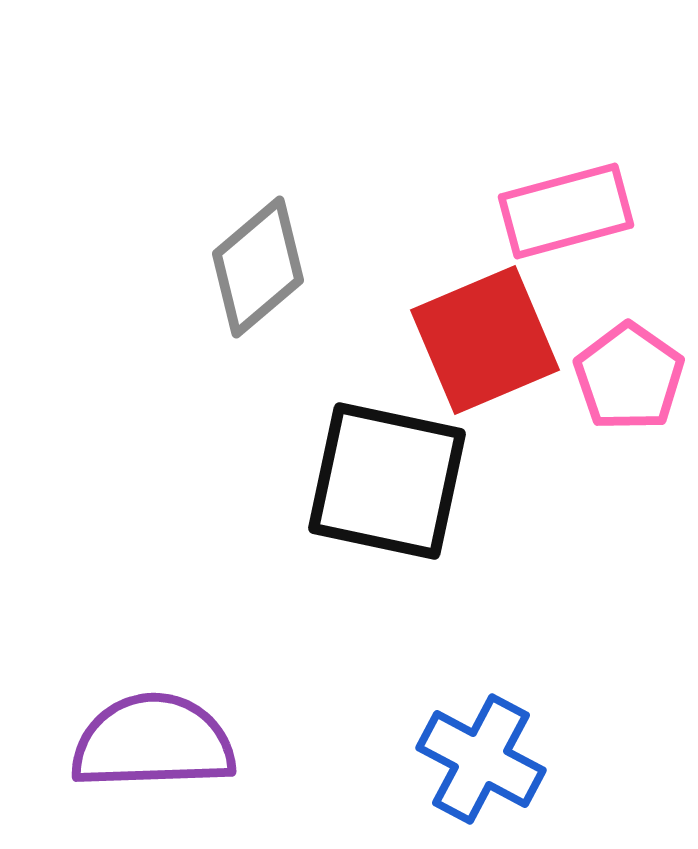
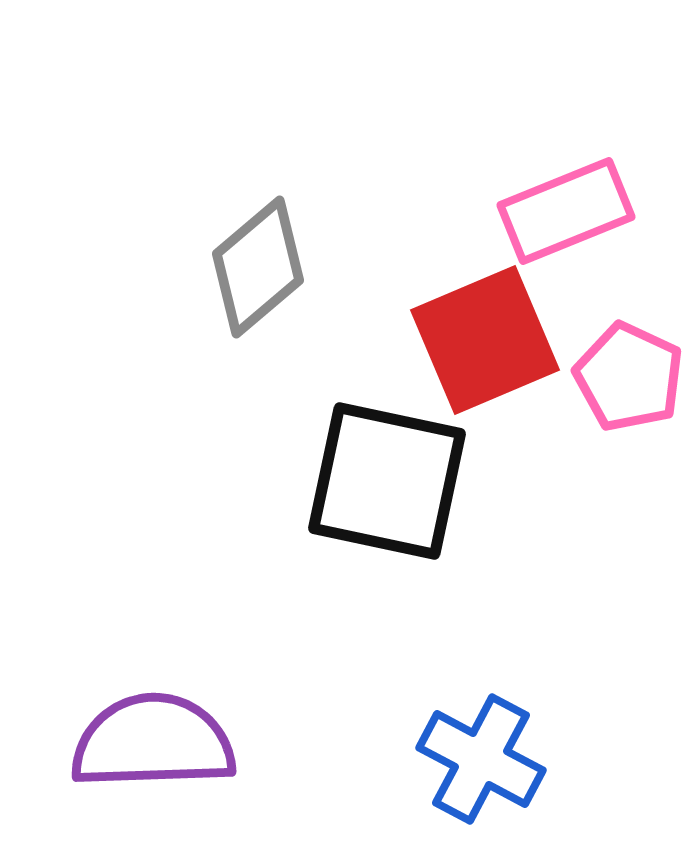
pink rectangle: rotated 7 degrees counterclockwise
pink pentagon: rotated 10 degrees counterclockwise
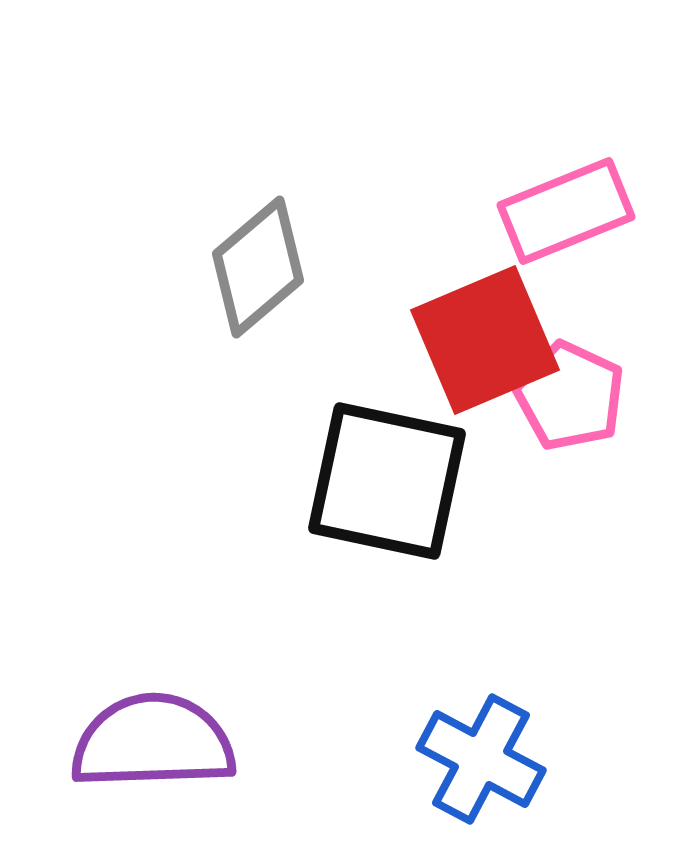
pink pentagon: moved 59 px left, 19 px down
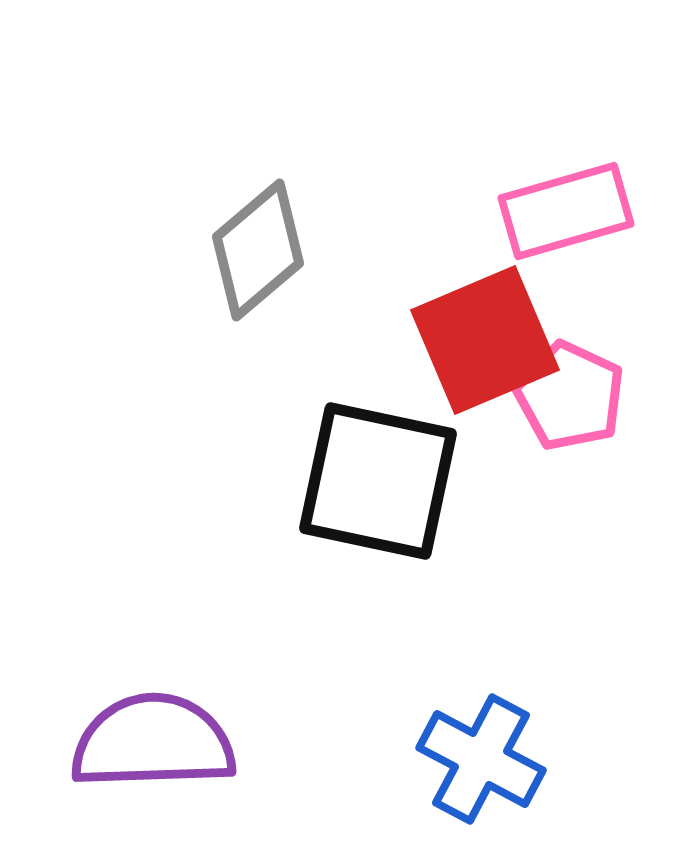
pink rectangle: rotated 6 degrees clockwise
gray diamond: moved 17 px up
black square: moved 9 px left
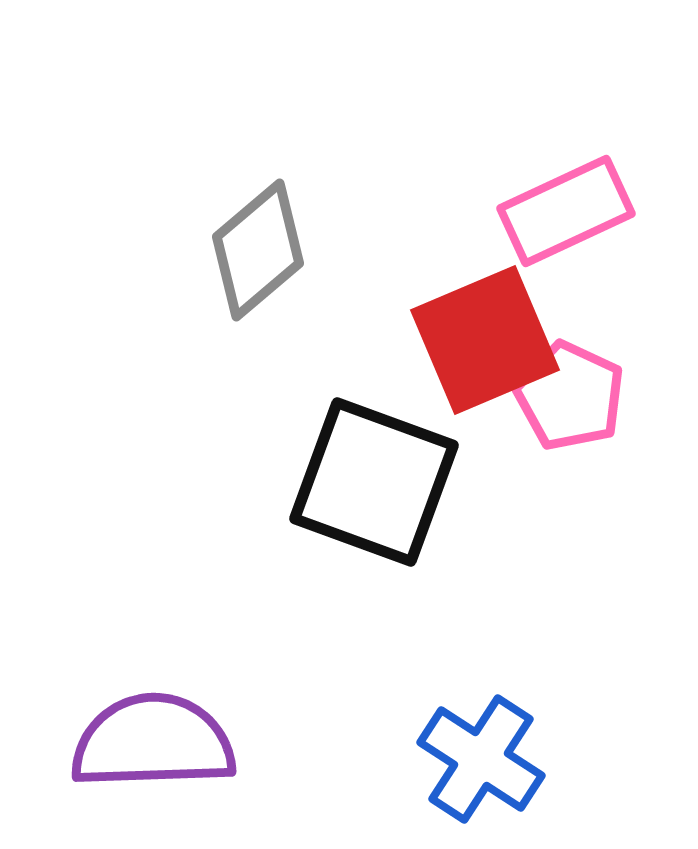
pink rectangle: rotated 9 degrees counterclockwise
black square: moved 4 px left, 1 px down; rotated 8 degrees clockwise
blue cross: rotated 5 degrees clockwise
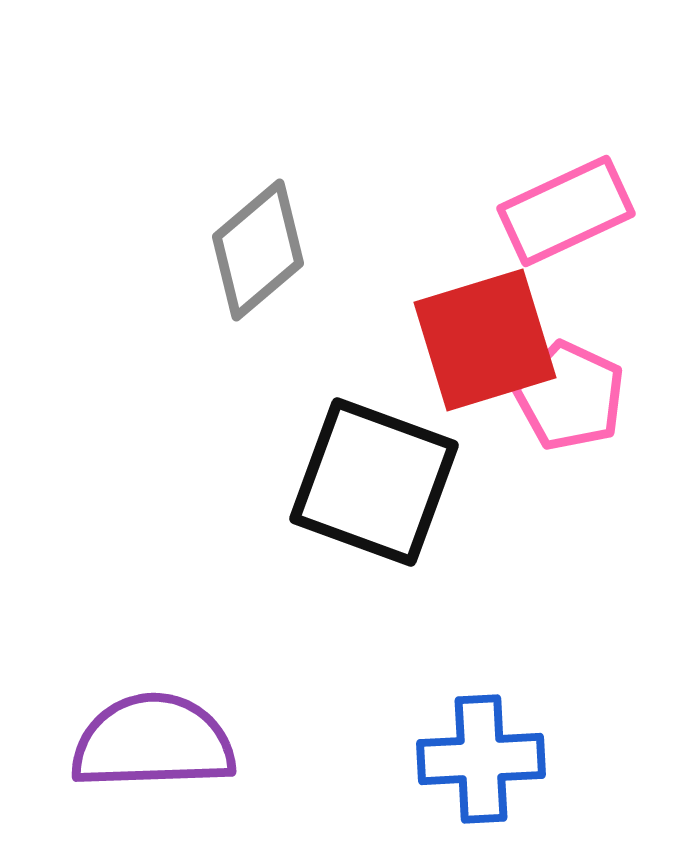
red square: rotated 6 degrees clockwise
blue cross: rotated 36 degrees counterclockwise
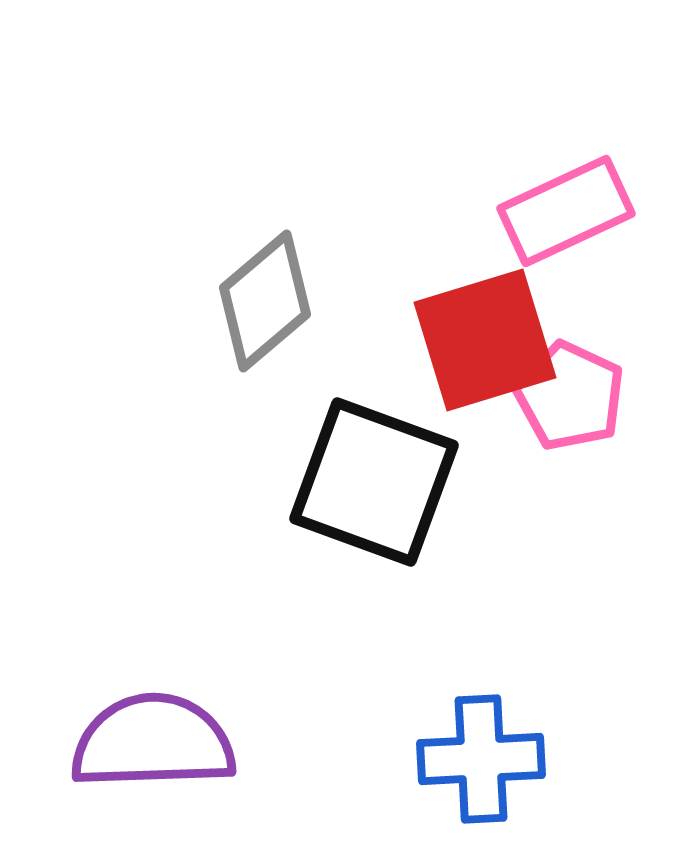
gray diamond: moved 7 px right, 51 px down
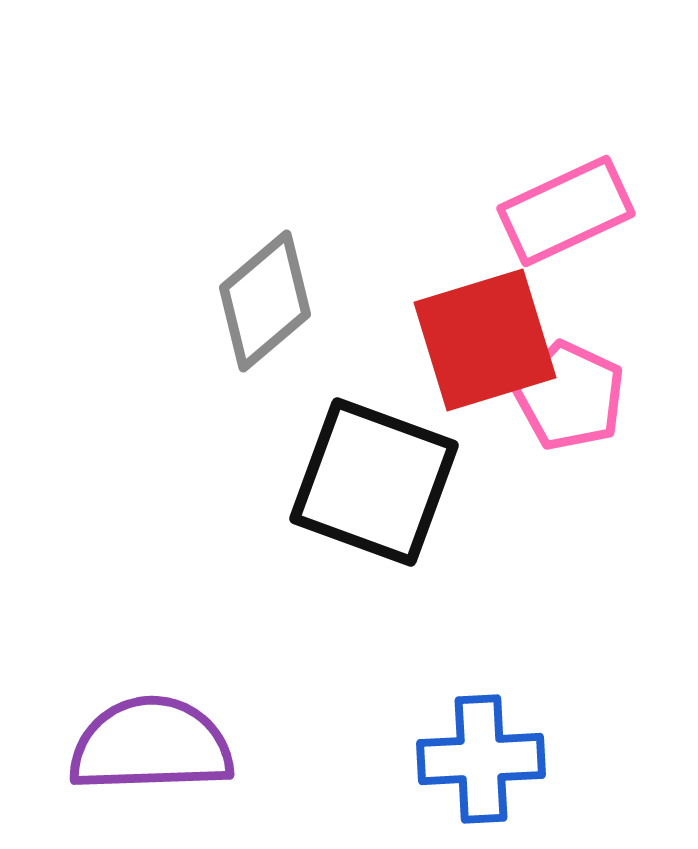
purple semicircle: moved 2 px left, 3 px down
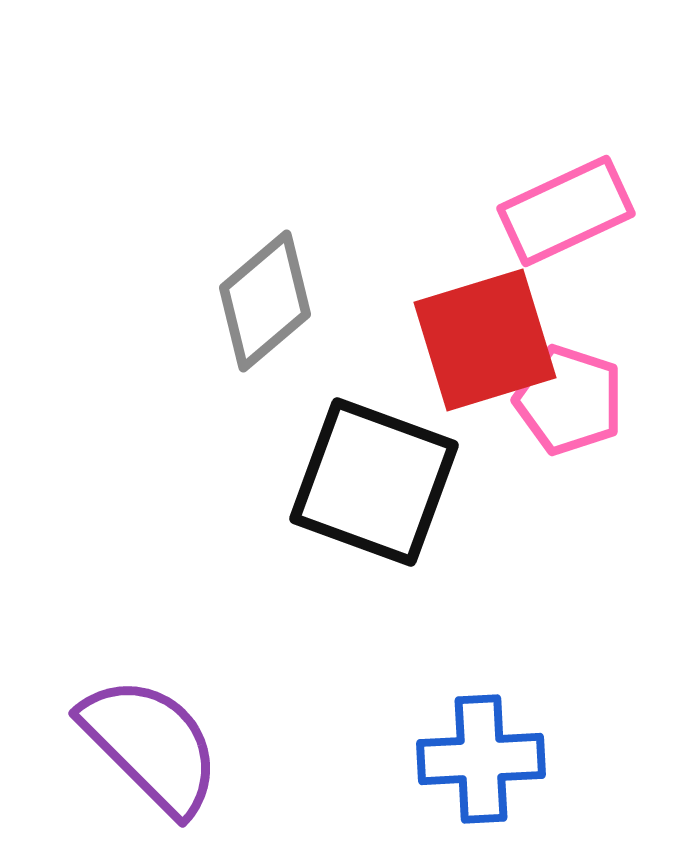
pink pentagon: moved 1 px left, 4 px down; rotated 7 degrees counterclockwise
purple semicircle: rotated 47 degrees clockwise
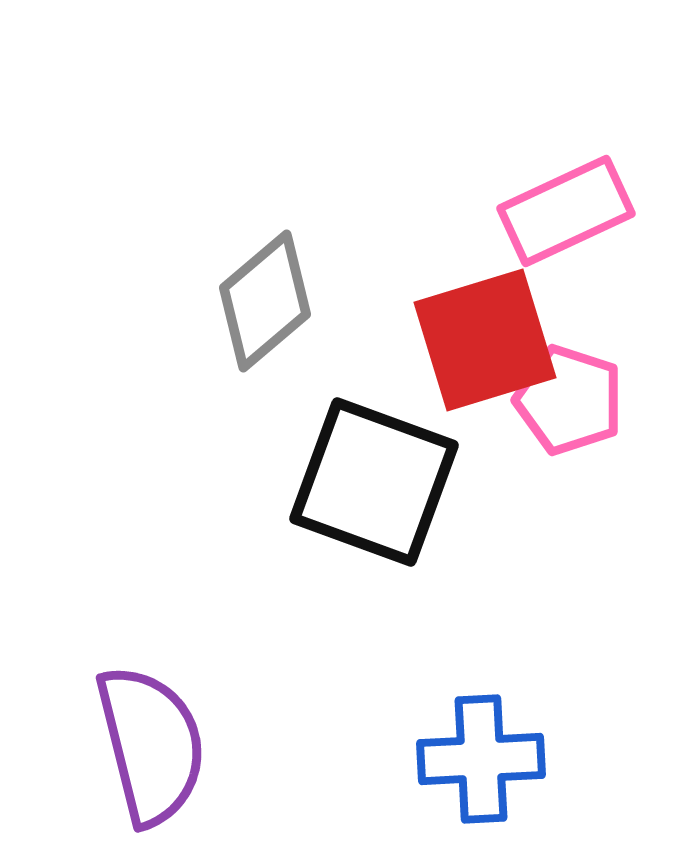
purple semicircle: rotated 31 degrees clockwise
